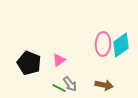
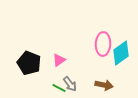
cyan diamond: moved 8 px down
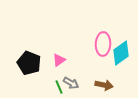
gray arrow: moved 1 px right, 1 px up; rotated 21 degrees counterclockwise
green line: moved 1 px up; rotated 40 degrees clockwise
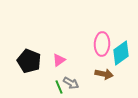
pink ellipse: moved 1 px left
black pentagon: moved 2 px up
brown arrow: moved 11 px up
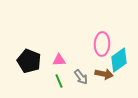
cyan diamond: moved 2 px left, 7 px down
pink triangle: rotated 32 degrees clockwise
gray arrow: moved 10 px right, 6 px up; rotated 21 degrees clockwise
green line: moved 6 px up
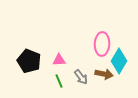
cyan diamond: moved 1 px down; rotated 25 degrees counterclockwise
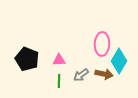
black pentagon: moved 2 px left, 2 px up
gray arrow: moved 2 px up; rotated 91 degrees clockwise
green line: rotated 24 degrees clockwise
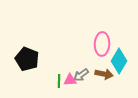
pink triangle: moved 11 px right, 20 px down
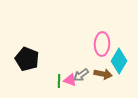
brown arrow: moved 1 px left
pink triangle: rotated 24 degrees clockwise
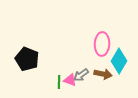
green line: moved 1 px down
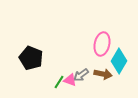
pink ellipse: rotated 10 degrees clockwise
black pentagon: moved 4 px right, 1 px up
green line: rotated 32 degrees clockwise
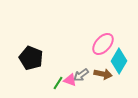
pink ellipse: moved 1 px right; rotated 30 degrees clockwise
green line: moved 1 px left, 1 px down
